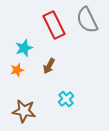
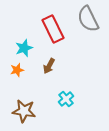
gray semicircle: moved 1 px right, 1 px up
red rectangle: moved 1 px left, 4 px down
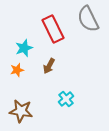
brown star: moved 3 px left
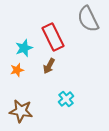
red rectangle: moved 8 px down
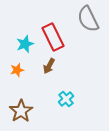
cyan star: moved 1 px right, 4 px up
brown star: rotated 30 degrees clockwise
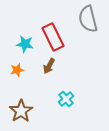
gray semicircle: rotated 12 degrees clockwise
cyan star: rotated 30 degrees clockwise
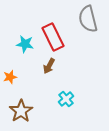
orange star: moved 7 px left, 7 px down
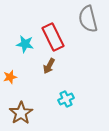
cyan cross: rotated 14 degrees clockwise
brown star: moved 2 px down
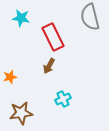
gray semicircle: moved 2 px right, 2 px up
cyan star: moved 4 px left, 26 px up
cyan cross: moved 3 px left
brown star: rotated 25 degrees clockwise
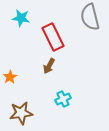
orange star: rotated 16 degrees counterclockwise
